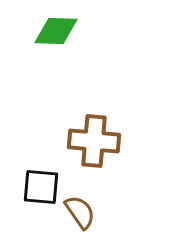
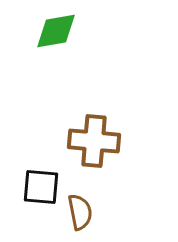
green diamond: rotated 12 degrees counterclockwise
brown semicircle: rotated 24 degrees clockwise
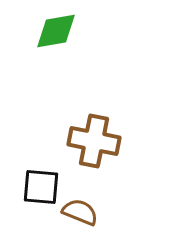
brown cross: rotated 6 degrees clockwise
brown semicircle: rotated 57 degrees counterclockwise
